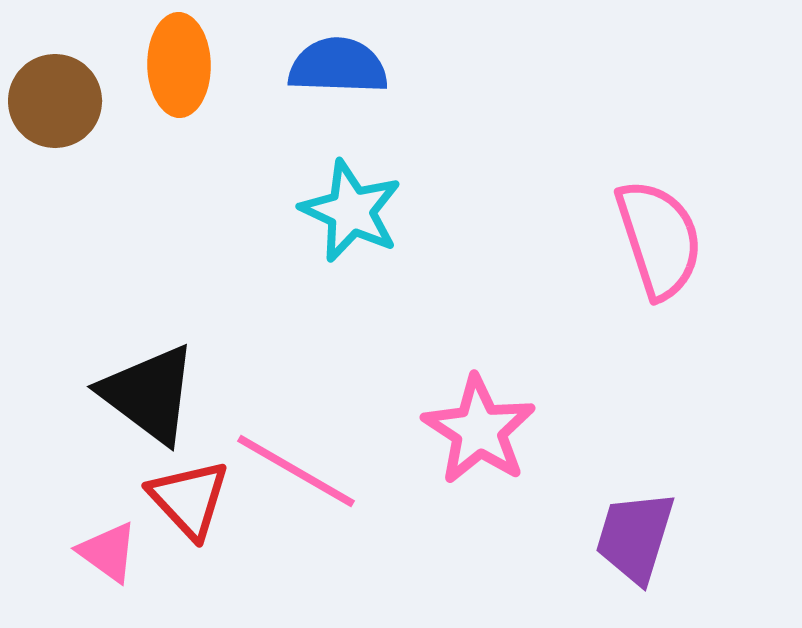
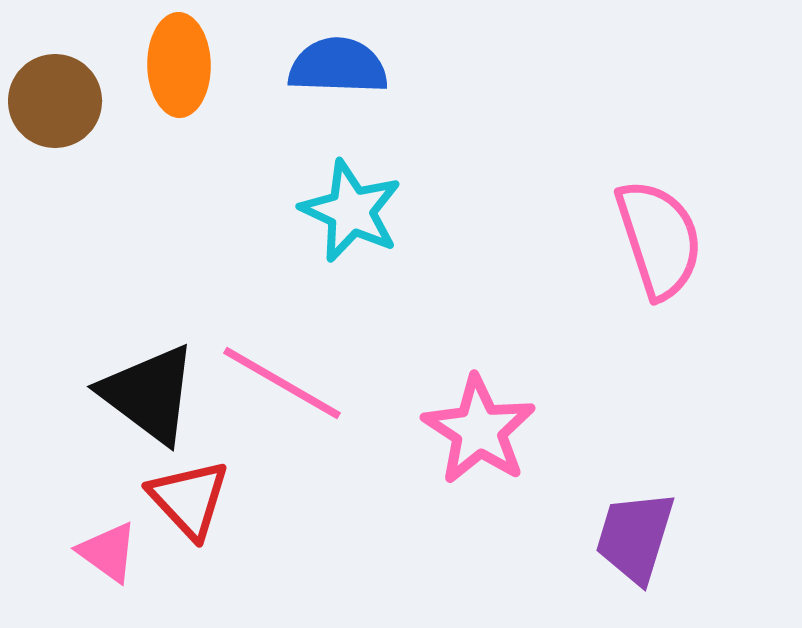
pink line: moved 14 px left, 88 px up
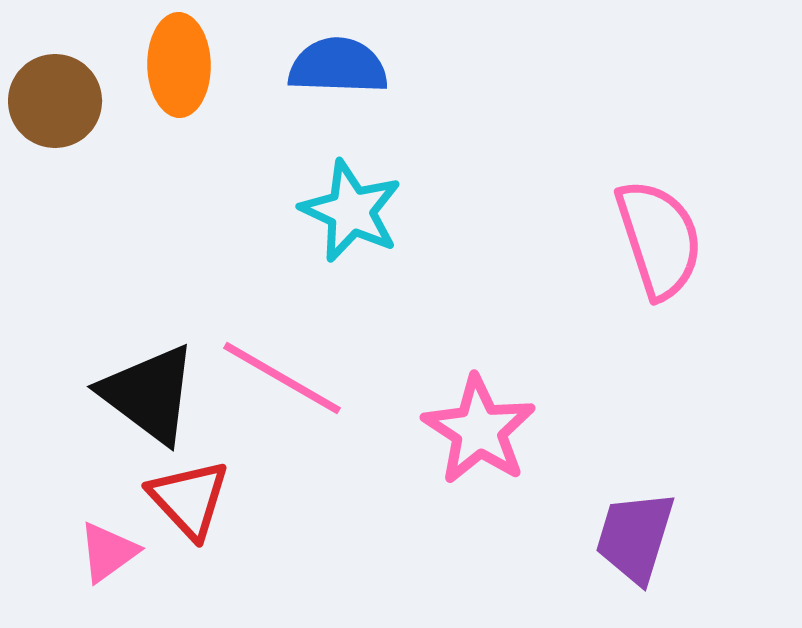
pink line: moved 5 px up
pink triangle: rotated 48 degrees clockwise
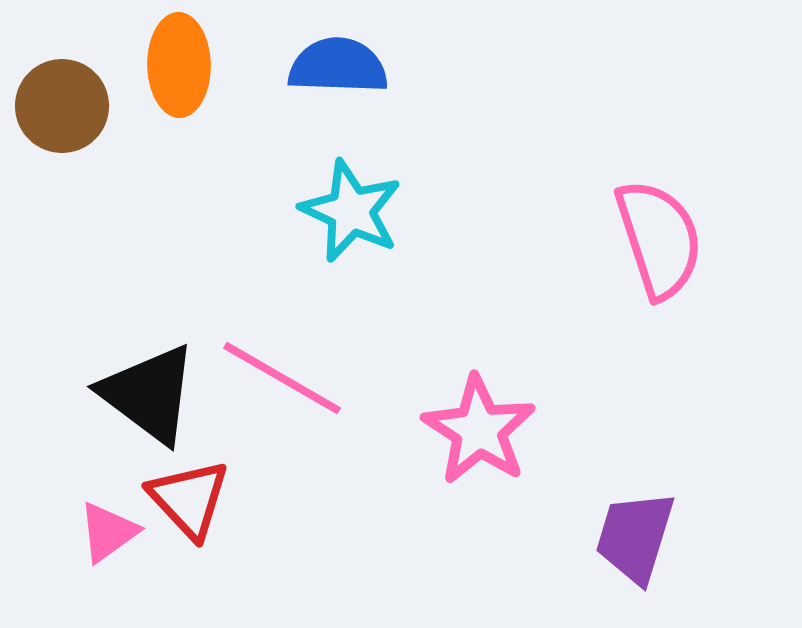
brown circle: moved 7 px right, 5 px down
pink triangle: moved 20 px up
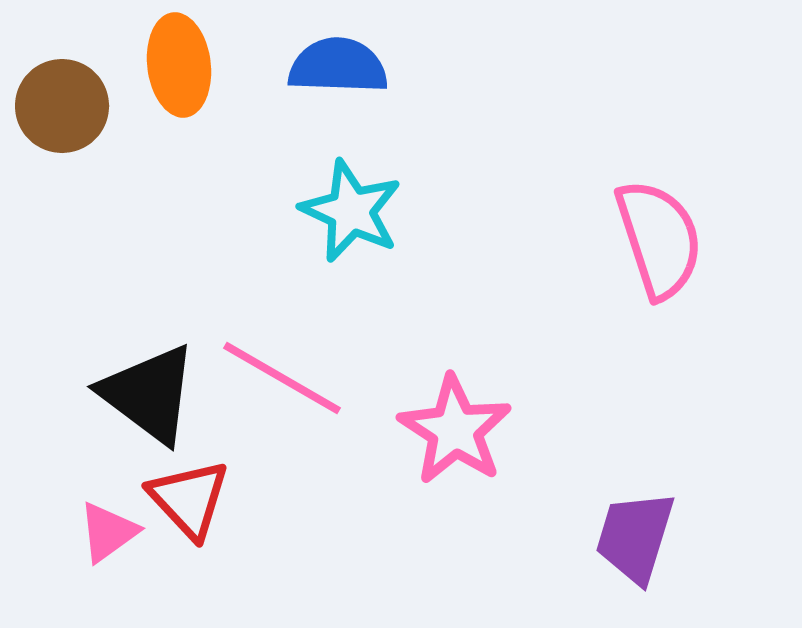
orange ellipse: rotated 6 degrees counterclockwise
pink star: moved 24 px left
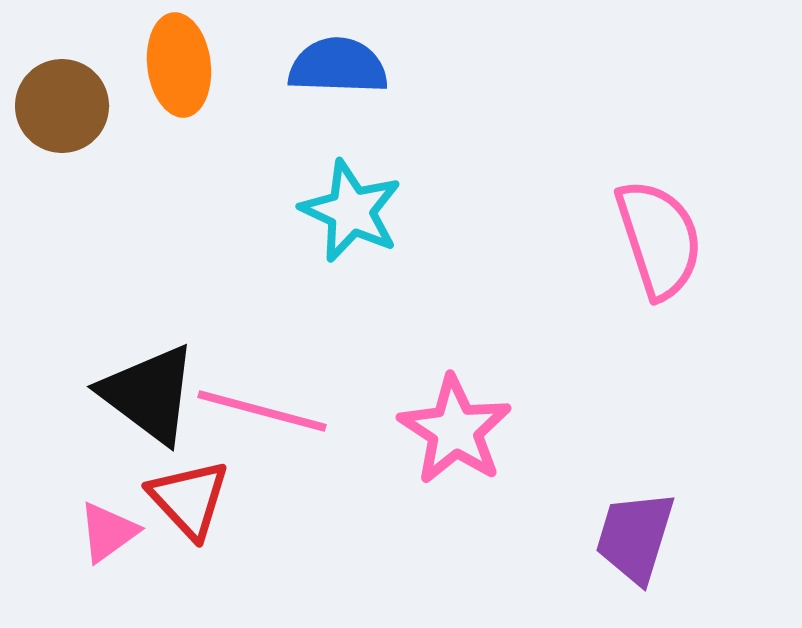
pink line: moved 20 px left, 33 px down; rotated 15 degrees counterclockwise
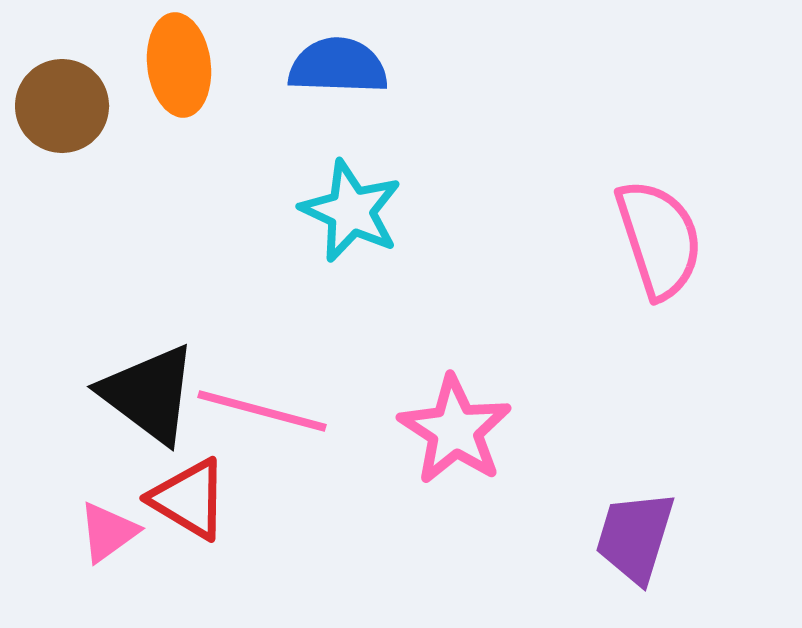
red triangle: rotated 16 degrees counterclockwise
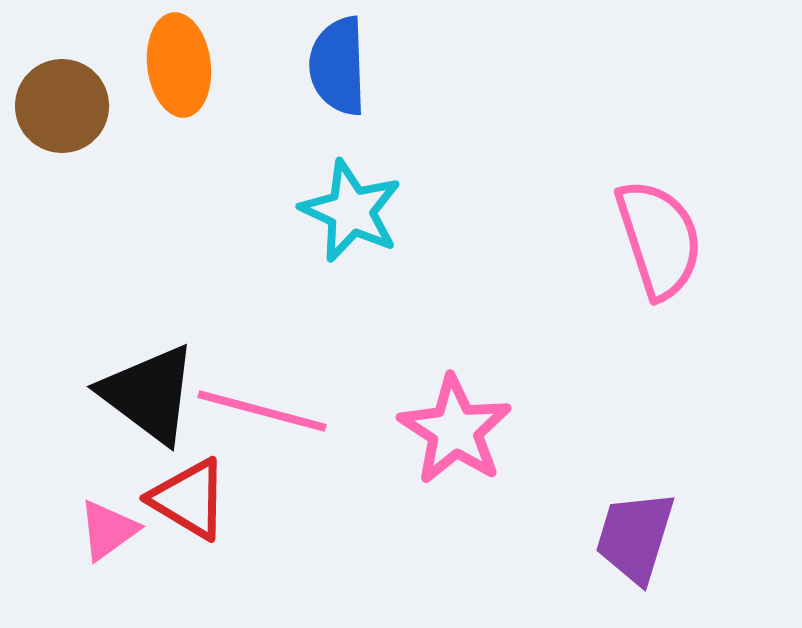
blue semicircle: rotated 94 degrees counterclockwise
pink triangle: moved 2 px up
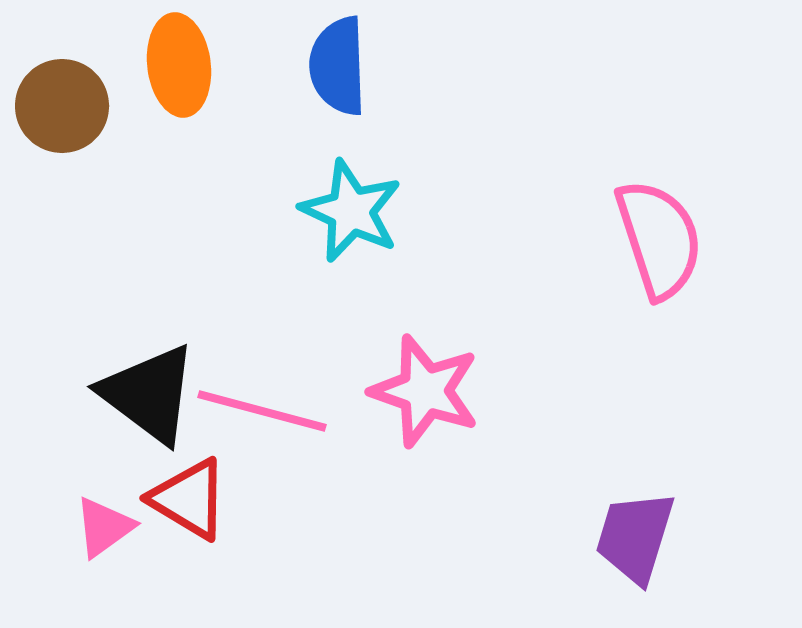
pink star: moved 30 px left, 39 px up; rotated 14 degrees counterclockwise
pink triangle: moved 4 px left, 3 px up
